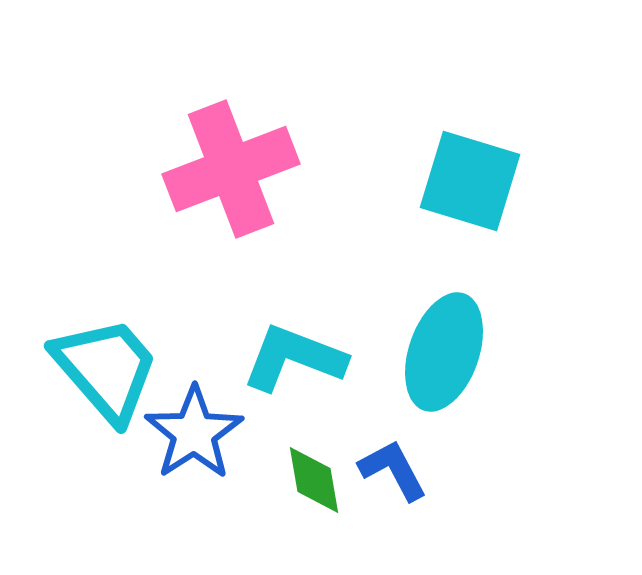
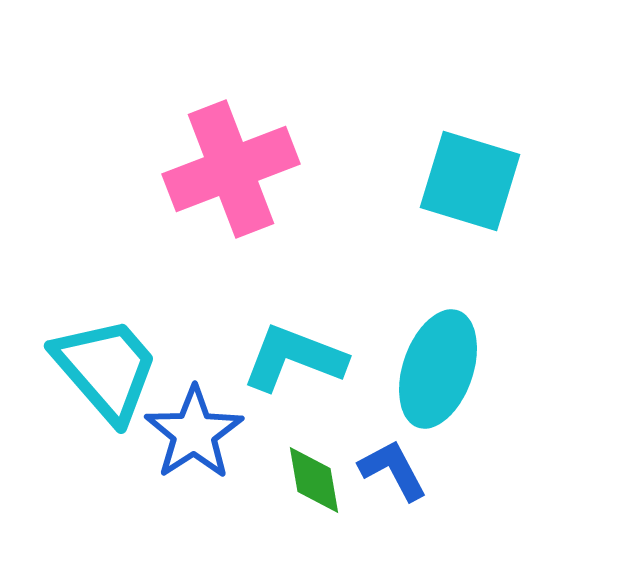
cyan ellipse: moved 6 px left, 17 px down
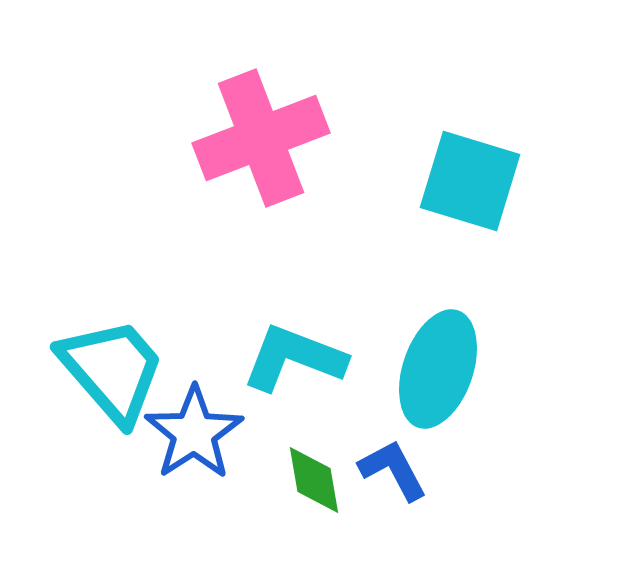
pink cross: moved 30 px right, 31 px up
cyan trapezoid: moved 6 px right, 1 px down
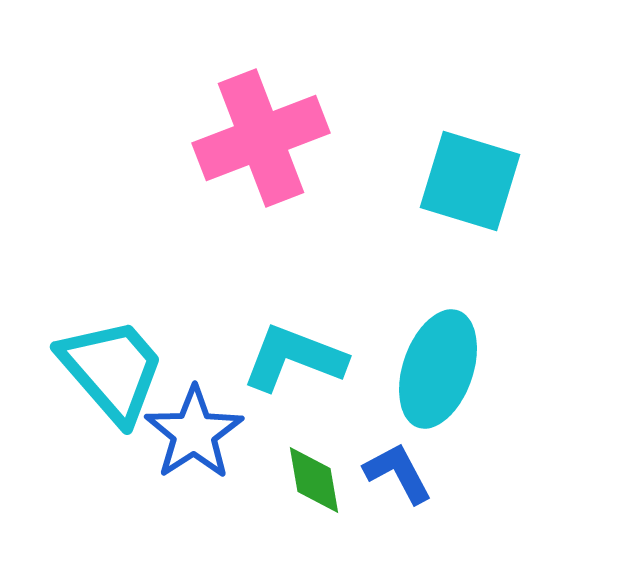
blue L-shape: moved 5 px right, 3 px down
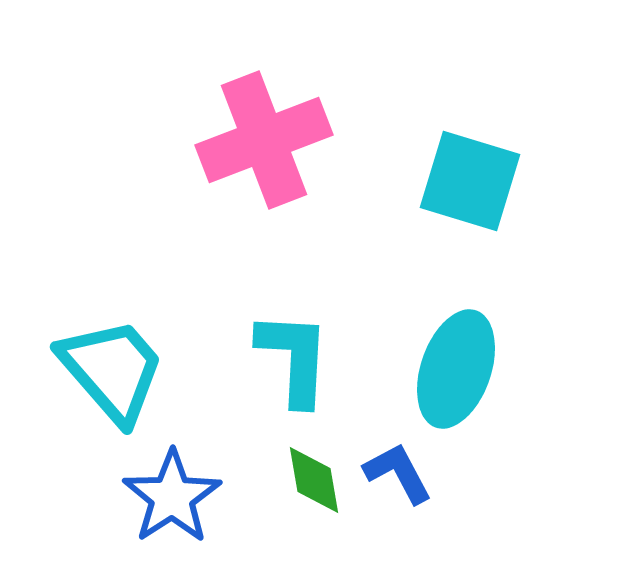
pink cross: moved 3 px right, 2 px down
cyan L-shape: rotated 72 degrees clockwise
cyan ellipse: moved 18 px right
blue star: moved 22 px left, 64 px down
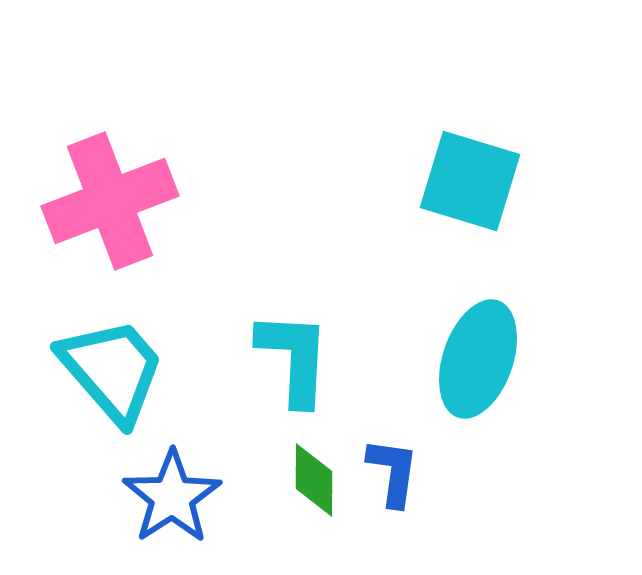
pink cross: moved 154 px left, 61 px down
cyan ellipse: moved 22 px right, 10 px up
blue L-shape: moved 5 px left, 1 px up; rotated 36 degrees clockwise
green diamond: rotated 10 degrees clockwise
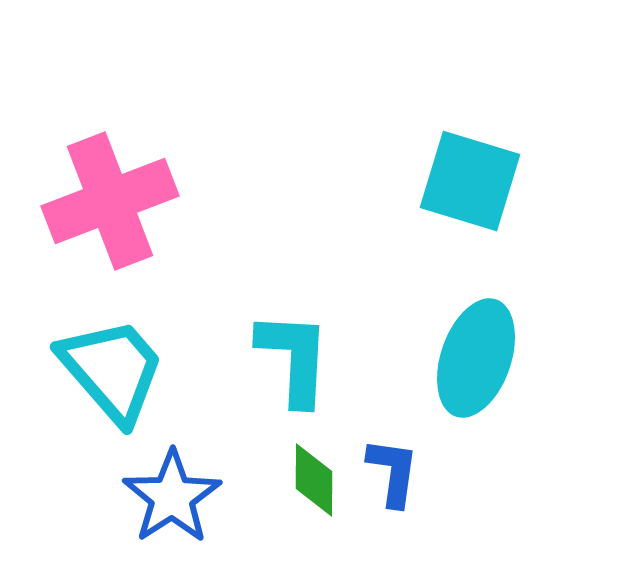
cyan ellipse: moved 2 px left, 1 px up
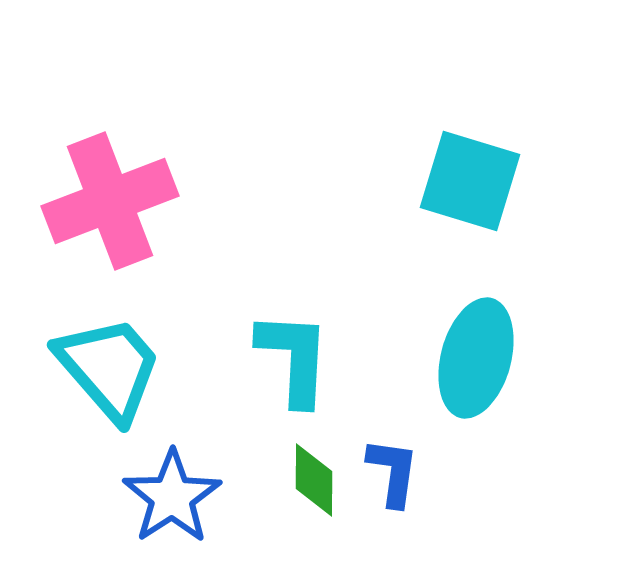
cyan ellipse: rotated 4 degrees counterclockwise
cyan trapezoid: moved 3 px left, 2 px up
